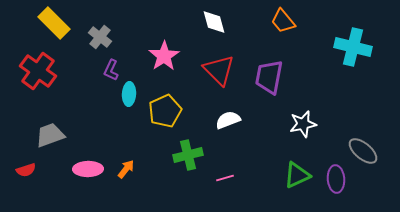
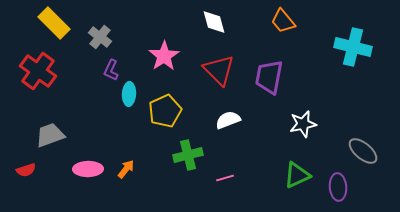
purple ellipse: moved 2 px right, 8 px down
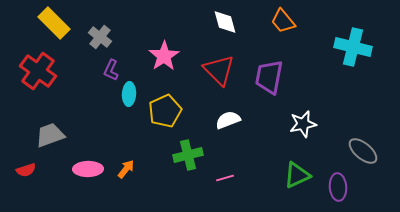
white diamond: moved 11 px right
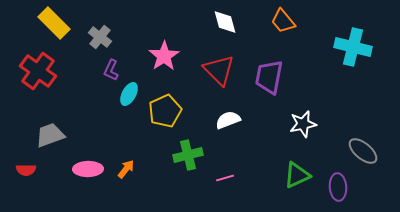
cyan ellipse: rotated 25 degrees clockwise
red semicircle: rotated 18 degrees clockwise
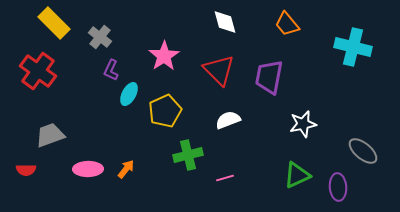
orange trapezoid: moved 4 px right, 3 px down
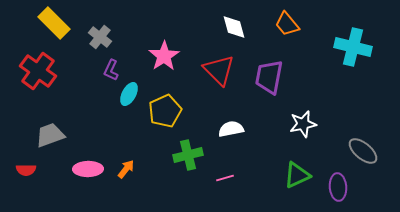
white diamond: moved 9 px right, 5 px down
white semicircle: moved 3 px right, 9 px down; rotated 10 degrees clockwise
